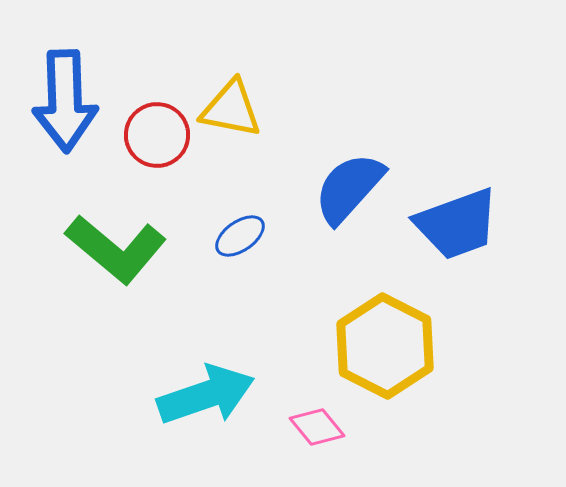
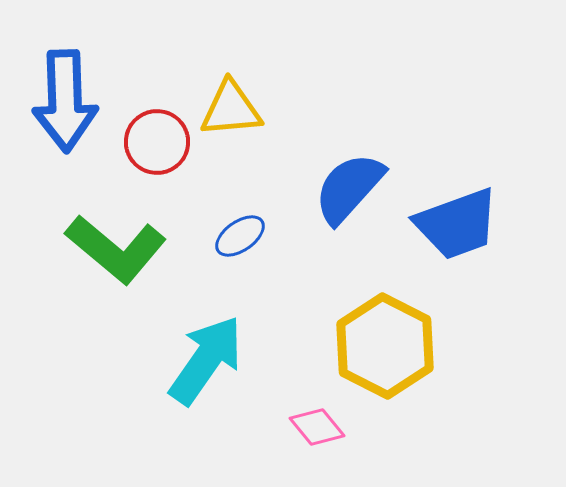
yellow triangle: rotated 16 degrees counterclockwise
red circle: moved 7 px down
cyan arrow: moved 35 px up; rotated 36 degrees counterclockwise
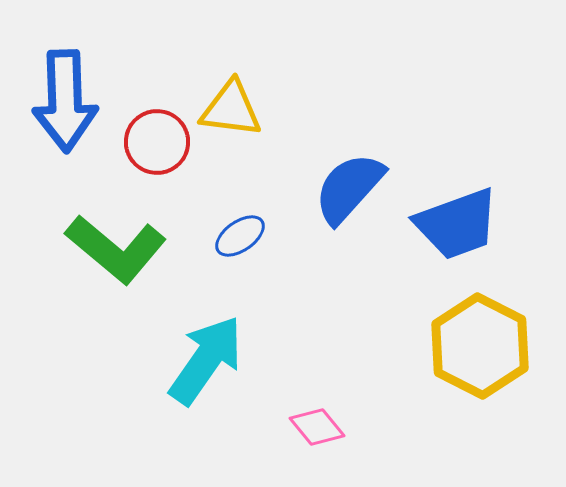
yellow triangle: rotated 12 degrees clockwise
yellow hexagon: moved 95 px right
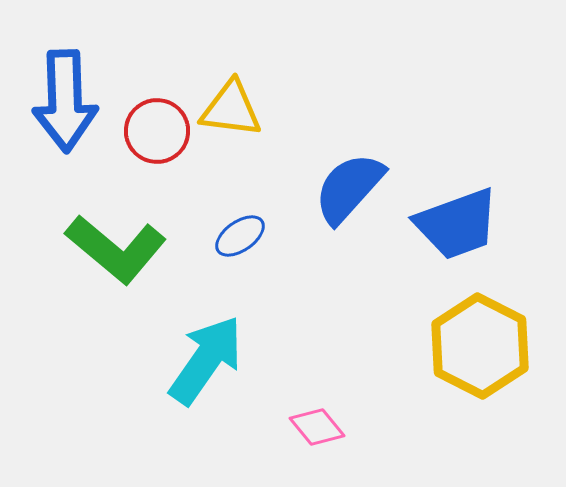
red circle: moved 11 px up
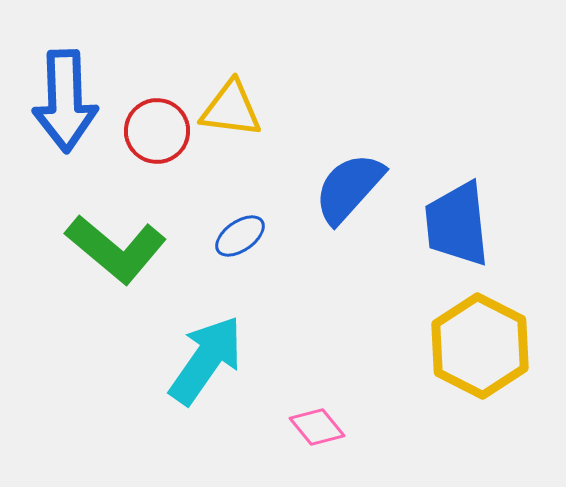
blue trapezoid: rotated 104 degrees clockwise
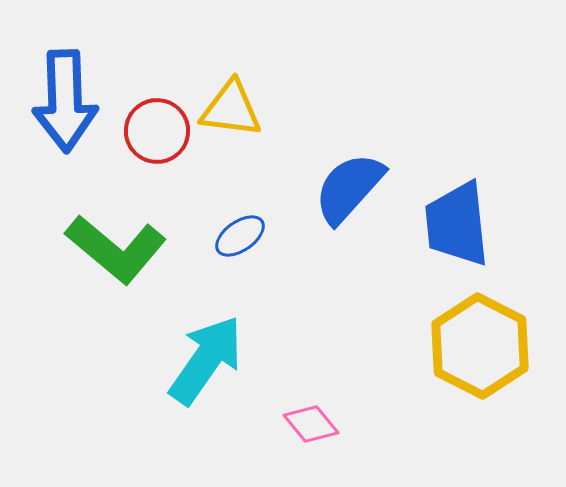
pink diamond: moved 6 px left, 3 px up
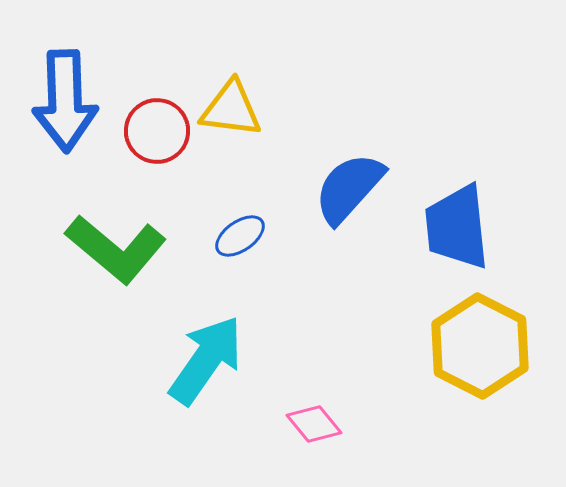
blue trapezoid: moved 3 px down
pink diamond: moved 3 px right
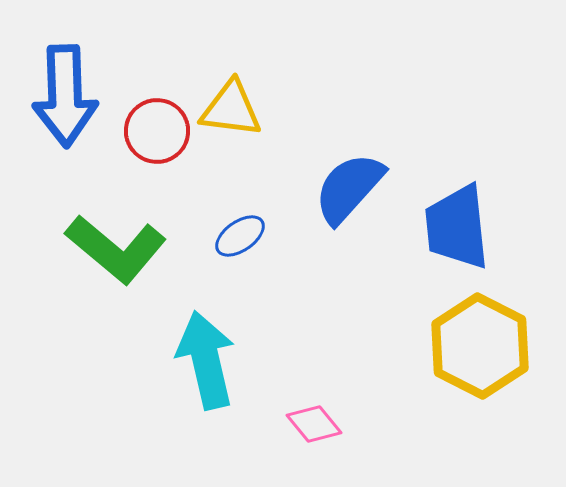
blue arrow: moved 5 px up
cyan arrow: rotated 48 degrees counterclockwise
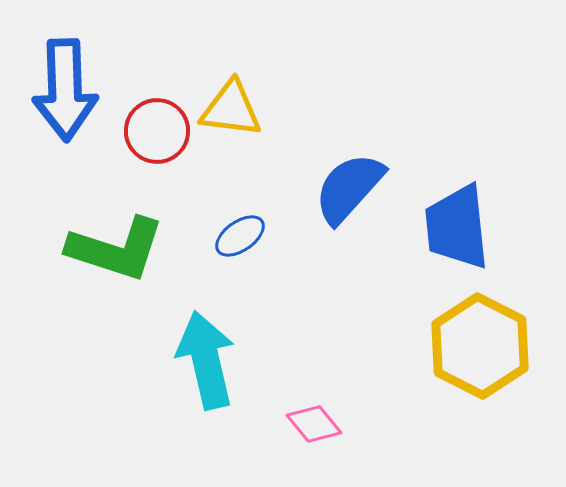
blue arrow: moved 6 px up
green L-shape: rotated 22 degrees counterclockwise
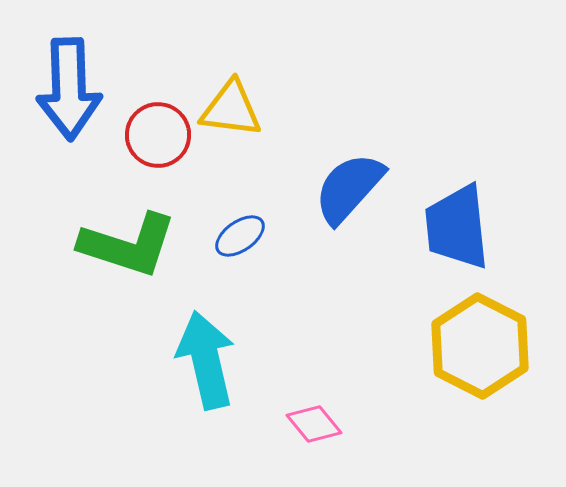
blue arrow: moved 4 px right, 1 px up
red circle: moved 1 px right, 4 px down
green L-shape: moved 12 px right, 4 px up
